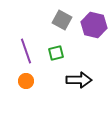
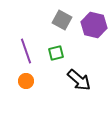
black arrow: rotated 40 degrees clockwise
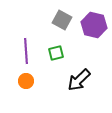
purple line: rotated 15 degrees clockwise
black arrow: rotated 95 degrees clockwise
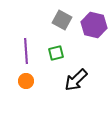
black arrow: moved 3 px left
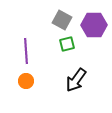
purple hexagon: rotated 15 degrees counterclockwise
green square: moved 11 px right, 9 px up
black arrow: rotated 10 degrees counterclockwise
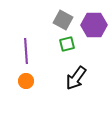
gray square: moved 1 px right
black arrow: moved 2 px up
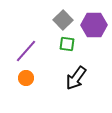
gray square: rotated 18 degrees clockwise
green square: rotated 21 degrees clockwise
purple line: rotated 45 degrees clockwise
orange circle: moved 3 px up
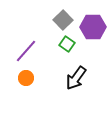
purple hexagon: moved 1 px left, 2 px down
green square: rotated 28 degrees clockwise
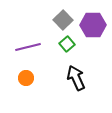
purple hexagon: moved 2 px up
green square: rotated 14 degrees clockwise
purple line: moved 2 px right, 4 px up; rotated 35 degrees clockwise
black arrow: rotated 120 degrees clockwise
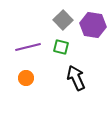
purple hexagon: rotated 10 degrees clockwise
green square: moved 6 px left, 3 px down; rotated 35 degrees counterclockwise
